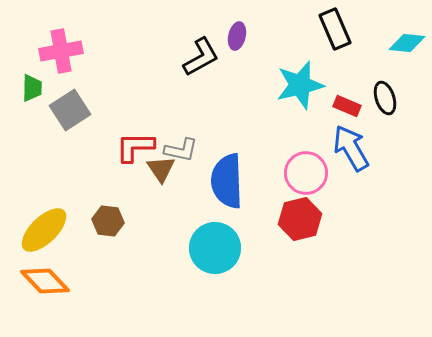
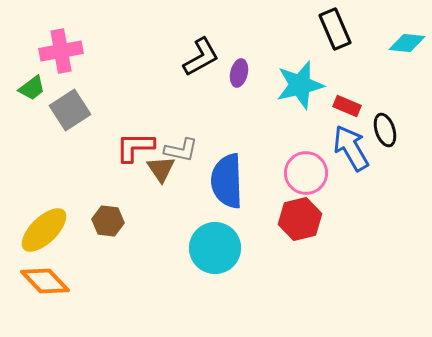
purple ellipse: moved 2 px right, 37 px down
green trapezoid: rotated 52 degrees clockwise
black ellipse: moved 32 px down
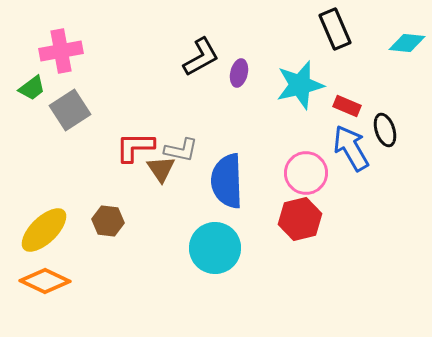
orange diamond: rotated 21 degrees counterclockwise
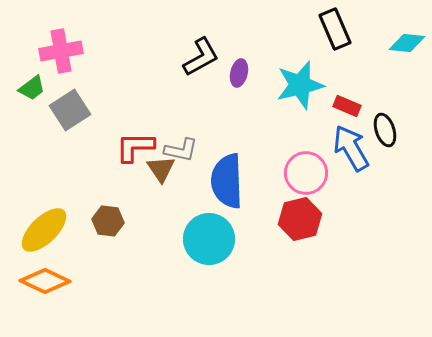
cyan circle: moved 6 px left, 9 px up
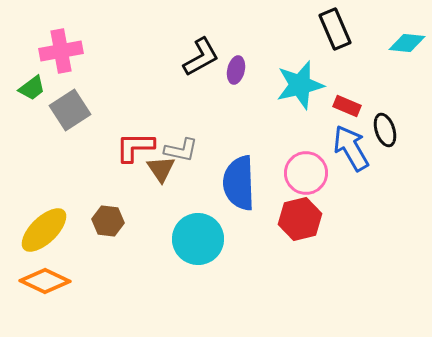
purple ellipse: moved 3 px left, 3 px up
blue semicircle: moved 12 px right, 2 px down
cyan circle: moved 11 px left
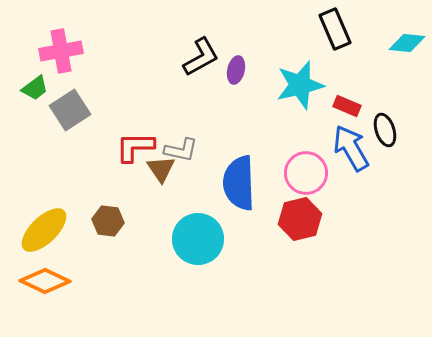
green trapezoid: moved 3 px right
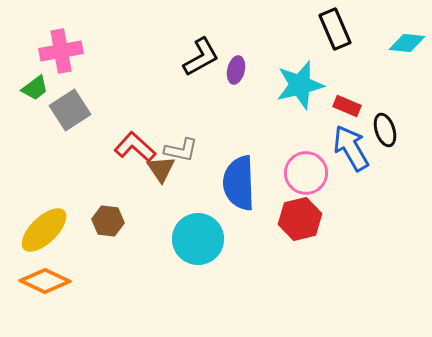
red L-shape: rotated 42 degrees clockwise
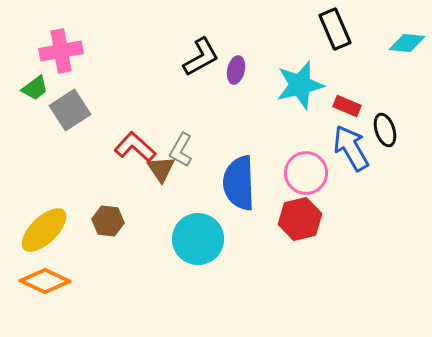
gray L-shape: rotated 108 degrees clockwise
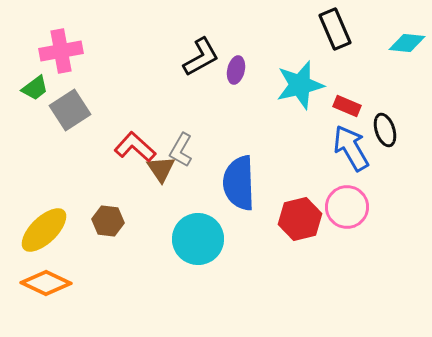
pink circle: moved 41 px right, 34 px down
orange diamond: moved 1 px right, 2 px down
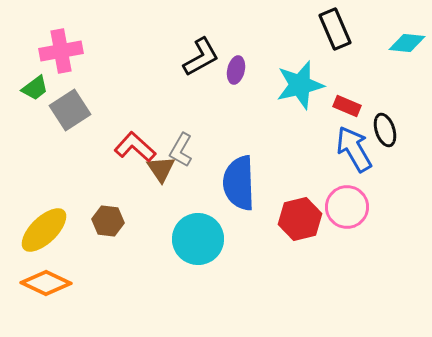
blue arrow: moved 3 px right, 1 px down
